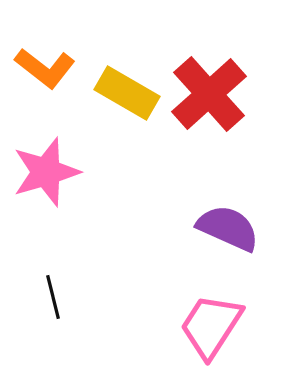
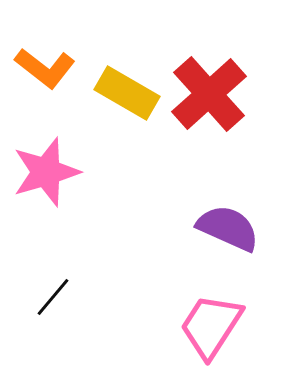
black line: rotated 54 degrees clockwise
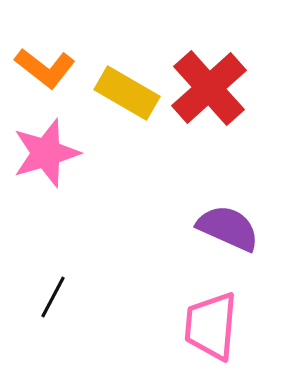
red cross: moved 6 px up
pink star: moved 19 px up
black line: rotated 12 degrees counterclockwise
pink trapezoid: rotated 28 degrees counterclockwise
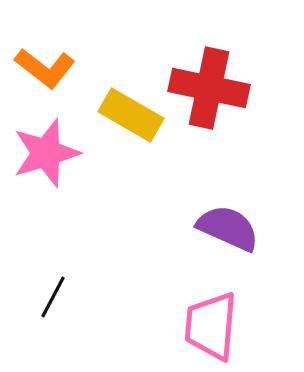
red cross: rotated 36 degrees counterclockwise
yellow rectangle: moved 4 px right, 22 px down
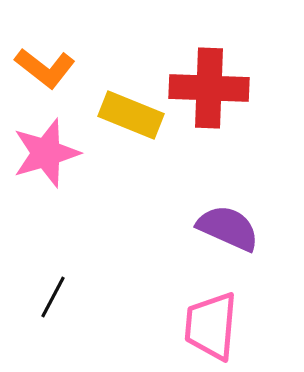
red cross: rotated 10 degrees counterclockwise
yellow rectangle: rotated 8 degrees counterclockwise
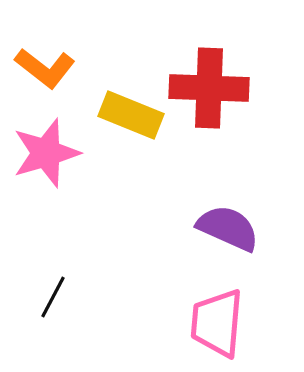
pink trapezoid: moved 6 px right, 3 px up
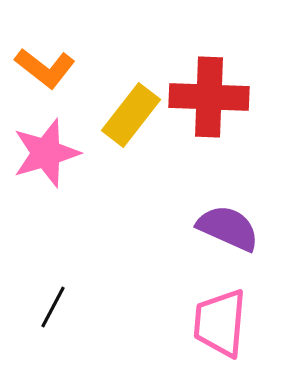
red cross: moved 9 px down
yellow rectangle: rotated 74 degrees counterclockwise
black line: moved 10 px down
pink trapezoid: moved 3 px right
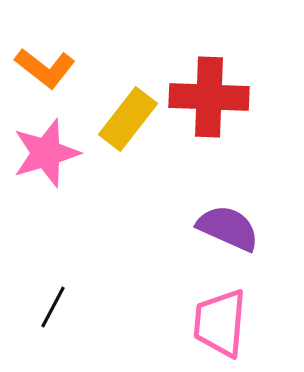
yellow rectangle: moved 3 px left, 4 px down
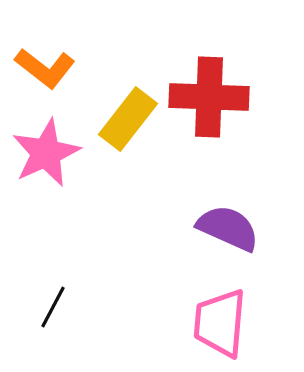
pink star: rotated 8 degrees counterclockwise
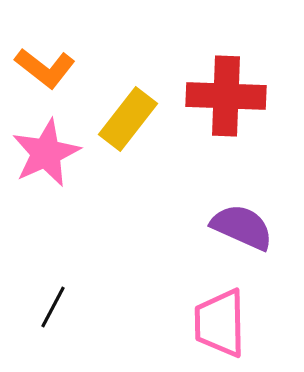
red cross: moved 17 px right, 1 px up
purple semicircle: moved 14 px right, 1 px up
pink trapezoid: rotated 6 degrees counterclockwise
